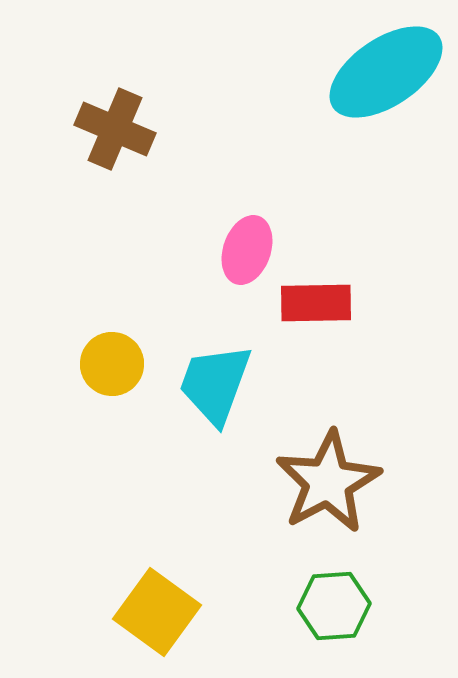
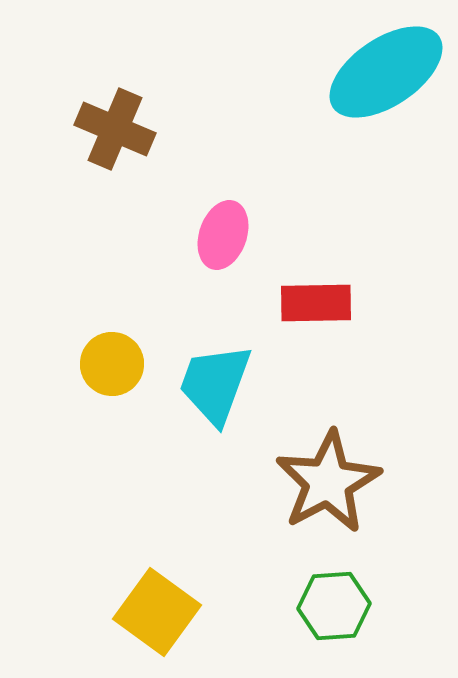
pink ellipse: moved 24 px left, 15 px up
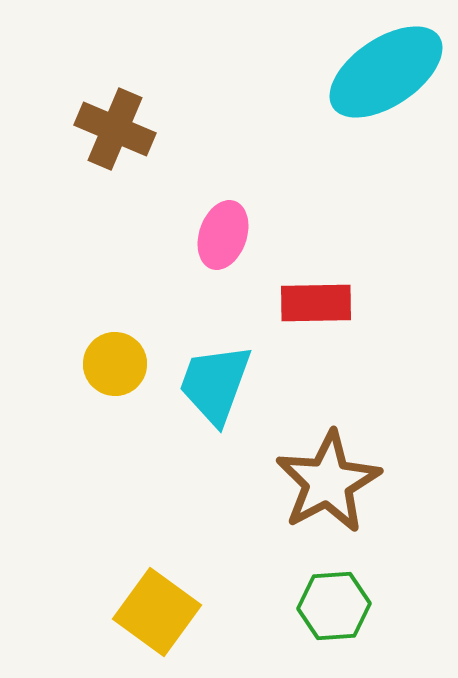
yellow circle: moved 3 px right
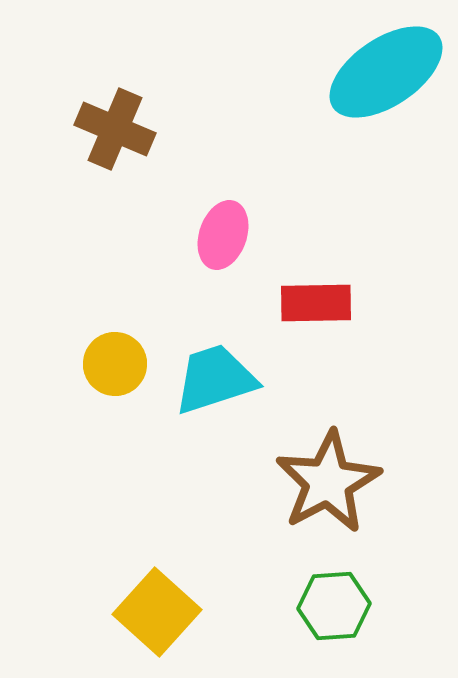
cyan trapezoid: moved 5 px up; rotated 52 degrees clockwise
yellow square: rotated 6 degrees clockwise
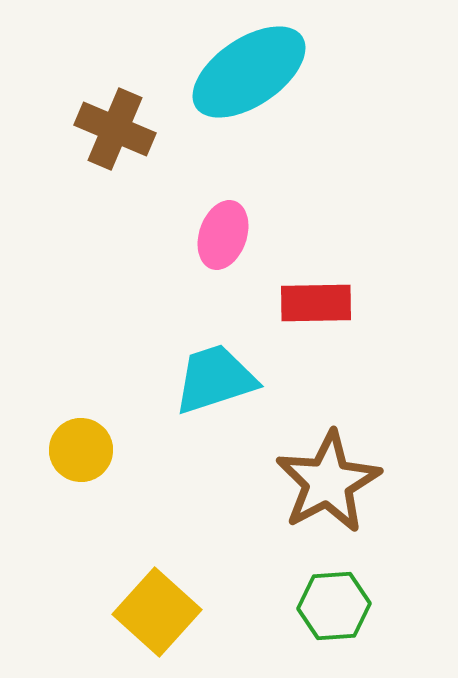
cyan ellipse: moved 137 px left
yellow circle: moved 34 px left, 86 px down
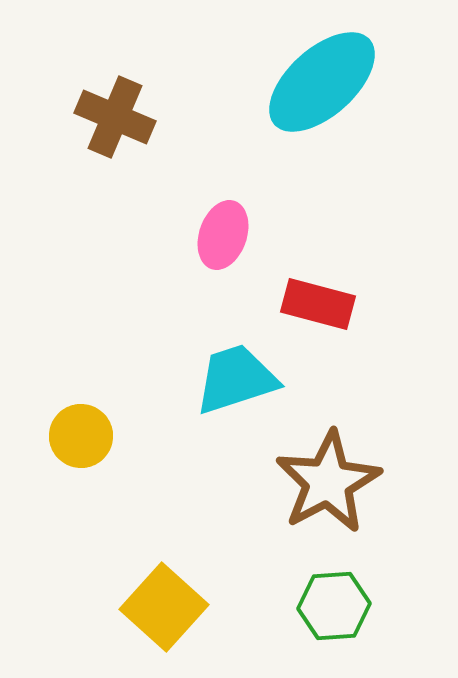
cyan ellipse: moved 73 px right, 10 px down; rotated 8 degrees counterclockwise
brown cross: moved 12 px up
red rectangle: moved 2 px right, 1 px down; rotated 16 degrees clockwise
cyan trapezoid: moved 21 px right
yellow circle: moved 14 px up
yellow square: moved 7 px right, 5 px up
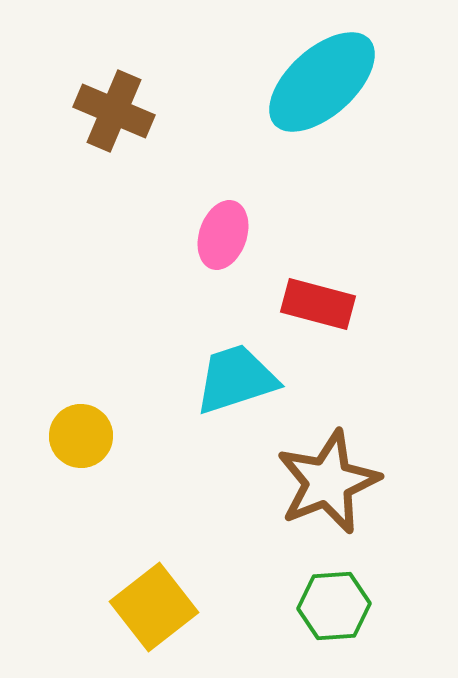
brown cross: moved 1 px left, 6 px up
brown star: rotated 6 degrees clockwise
yellow square: moved 10 px left; rotated 10 degrees clockwise
